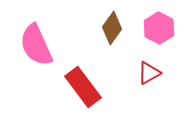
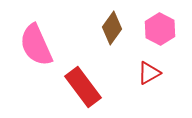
pink hexagon: moved 1 px right, 1 px down
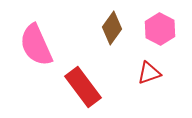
red triangle: rotated 10 degrees clockwise
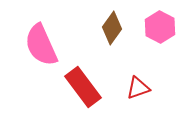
pink hexagon: moved 2 px up
pink semicircle: moved 5 px right
red triangle: moved 11 px left, 15 px down
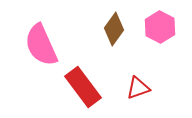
brown diamond: moved 2 px right, 1 px down
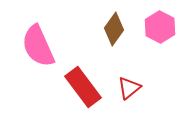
pink semicircle: moved 3 px left, 1 px down
red triangle: moved 9 px left; rotated 20 degrees counterclockwise
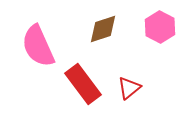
brown diamond: moved 11 px left; rotated 36 degrees clockwise
red rectangle: moved 3 px up
